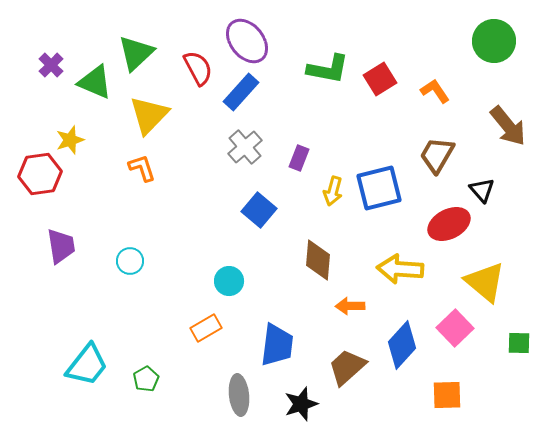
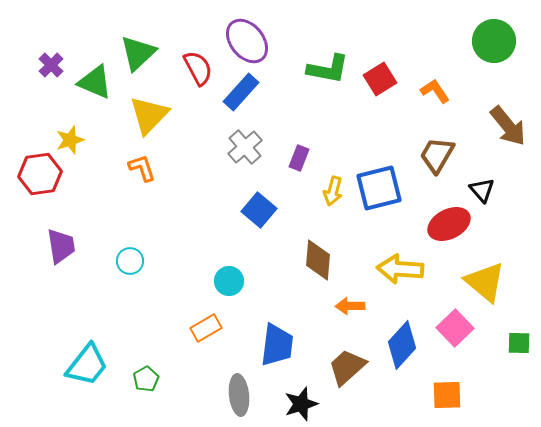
green triangle at (136, 53): moved 2 px right
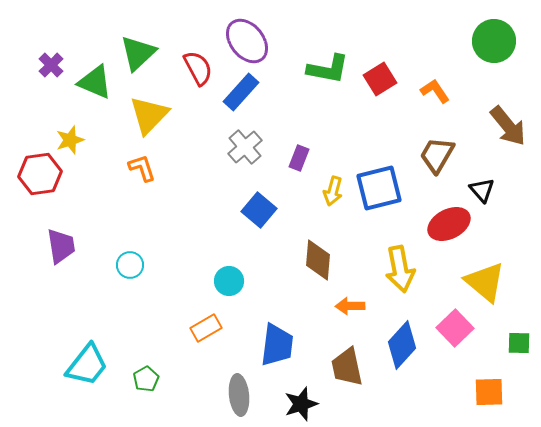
cyan circle at (130, 261): moved 4 px down
yellow arrow at (400, 269): rotated 105 degrees counterclockwise
brown trapezoid at (347, 367): rotated 60 degrees counterclockwise
orange square at (447, 395): moved 42 px right, 3 px up
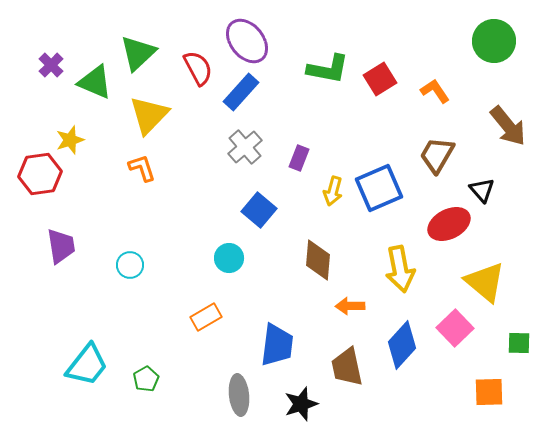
blue square at (379, 188): rotated 9 degrees counterclockwise
cyan circle at (229, 281): moved 23 px up
orange rectangle at (206, 328): moved 11 px up
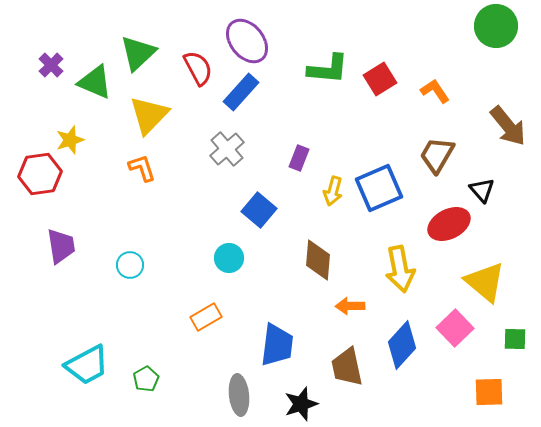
green circle at (494, 41): moved 2 px right, 15 px up
green L-shape at (328, 69): rotated 6 degrees counterclockwise
gray cross at (245, 147): moved 18 px left, 2 px down
green square at (519, 343): moved 4 px left, 4 px up
cyan trapezoid at (87, 365): rotated 24 degrees clockwise
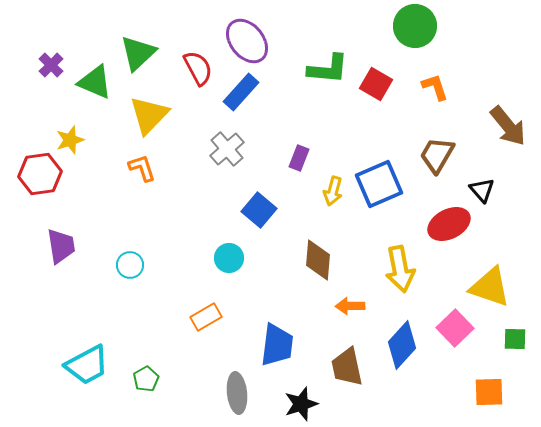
green circle at (496, 26): moved 81 px left
red square at (380, 79): moved 4 px left, 5 px down; rotated 28 degrees counterclockwise
orange L-shape at (435, 91): moved 4 px up; rotated 16 degrees clockwise
blue square at (379, 188): moved 4 px up
yellow triangle at (485, 282): moved 5 px right, 5 px down; rotated 21 degrees counterclockwise
gray ellipse at (239, 395): moved 2 px left, 2 px up
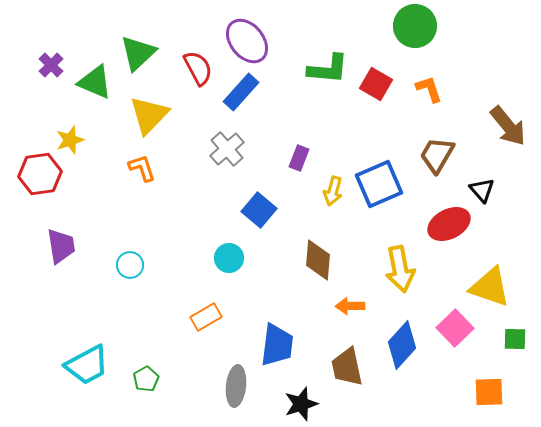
orange L-shape at (435, 87): moved 6 px left, 2 px down
gray ellipse at (237, 393): moved 1 px left, 7 px up; rotated 12 degrees clockwise
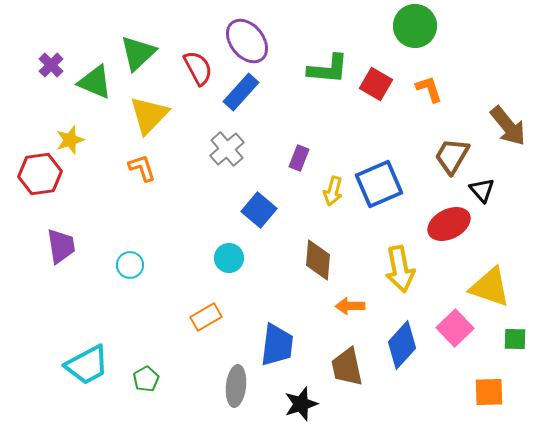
brown trapezoid at (437, 155): moved 15 px right, 1 px down
